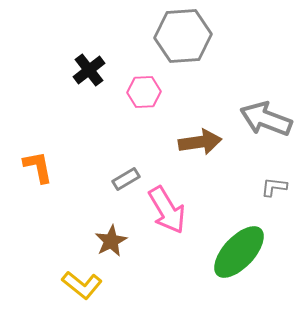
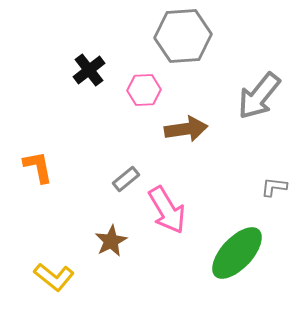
pink hexagon: moved 2 px up
gray arrow: moved 7 px left, 23 px up; rotated 72 degrees counterclockwise
brown arrow: moved 14 px left, 13 px up
gray rectangle: rotated 8 degrees counterclockwise
green ellipse: moved 2 px left, 1 px down
yellow L-shape: moved 28 px left, 8 px up
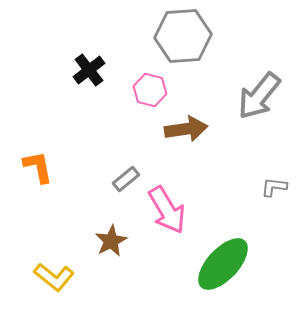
pink hexagon: moved 6 px right; rotated 16 degrees clockwise
green ellipse: moved 14 px left, 11 px down
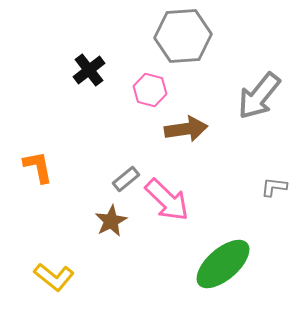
pink arrow: moved 10 px up; rotated 15 degrees counterclockwise
brown star: moved 20 px up
green ellipse: rotated 6 degrees clockwise
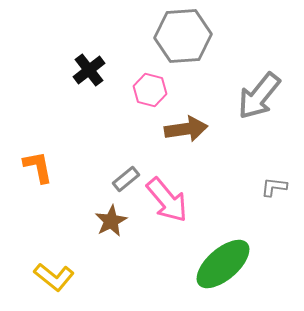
pink arrow: rotated 6 degrees clockwise
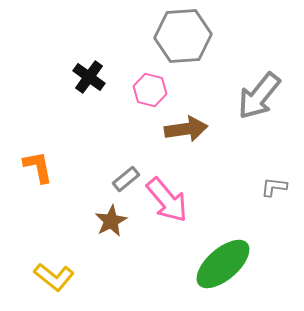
black cross: moved 7 px down; rotated 16 degrees counterclockwise
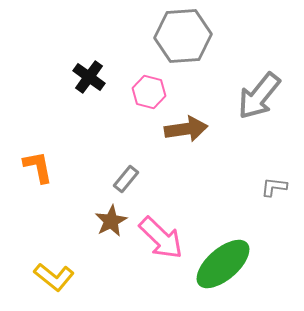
pink hexagon: moved 1 px left, 2 px down
gray rectangle: rotated 12 degrees counterclockwise
pink arrow: moved 6 px left, 38 px down; rotated 6 degrees counterclockwise
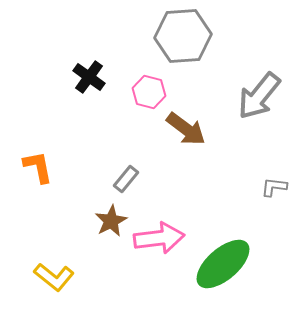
brown arrow: rotated 45 degrees clockwise
pink arrow: moved 2 px left; rotated 51 degrees counterclockwise
